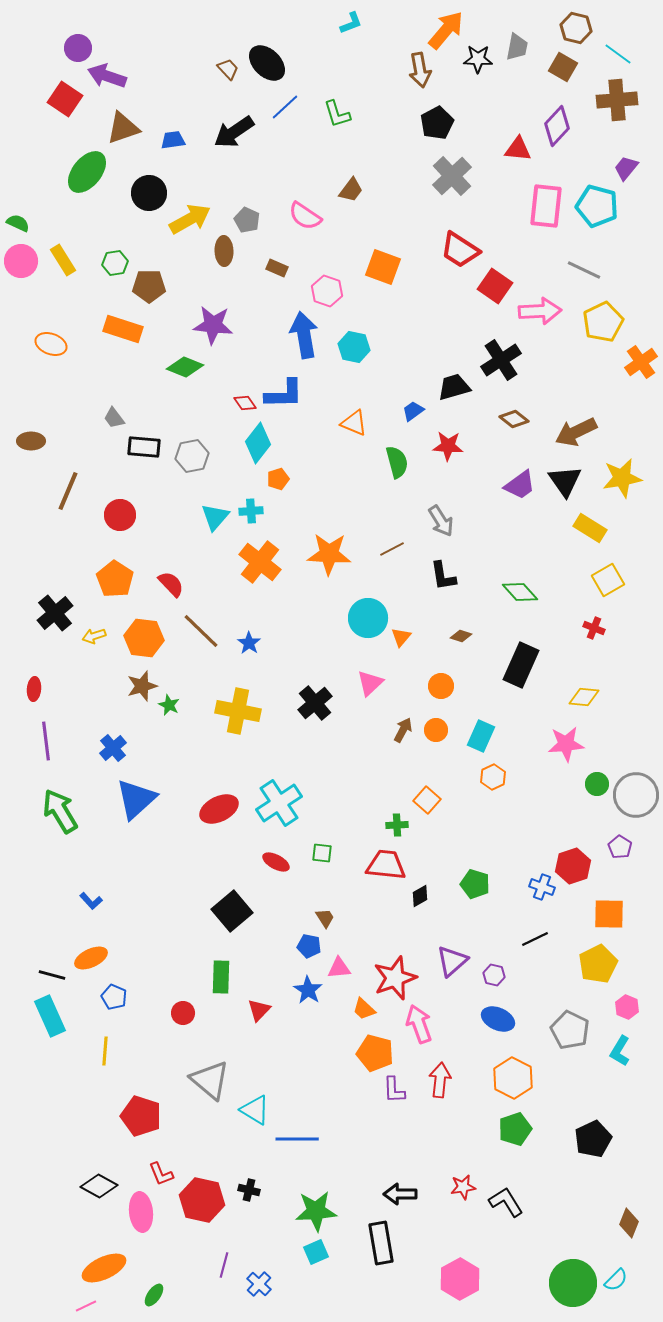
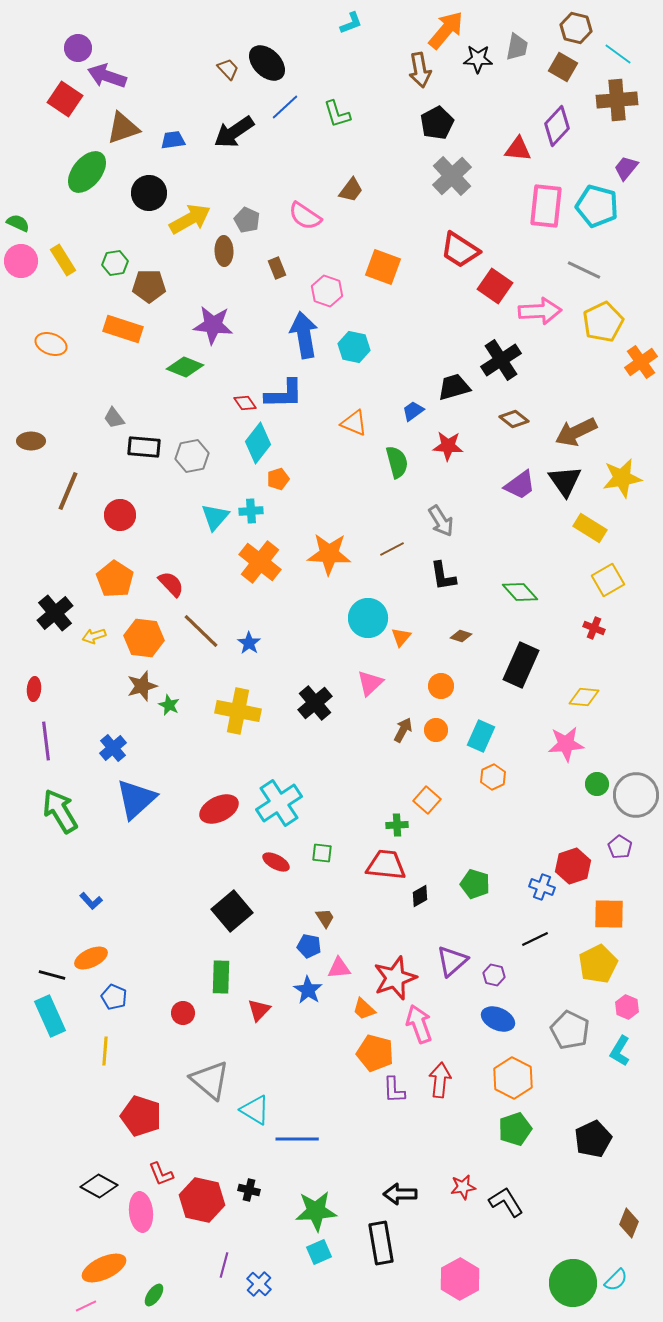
brown rectangle at (277, 268): rotated 45 degrees clockwise
cyan square at (316, 1252): moved 3 px right
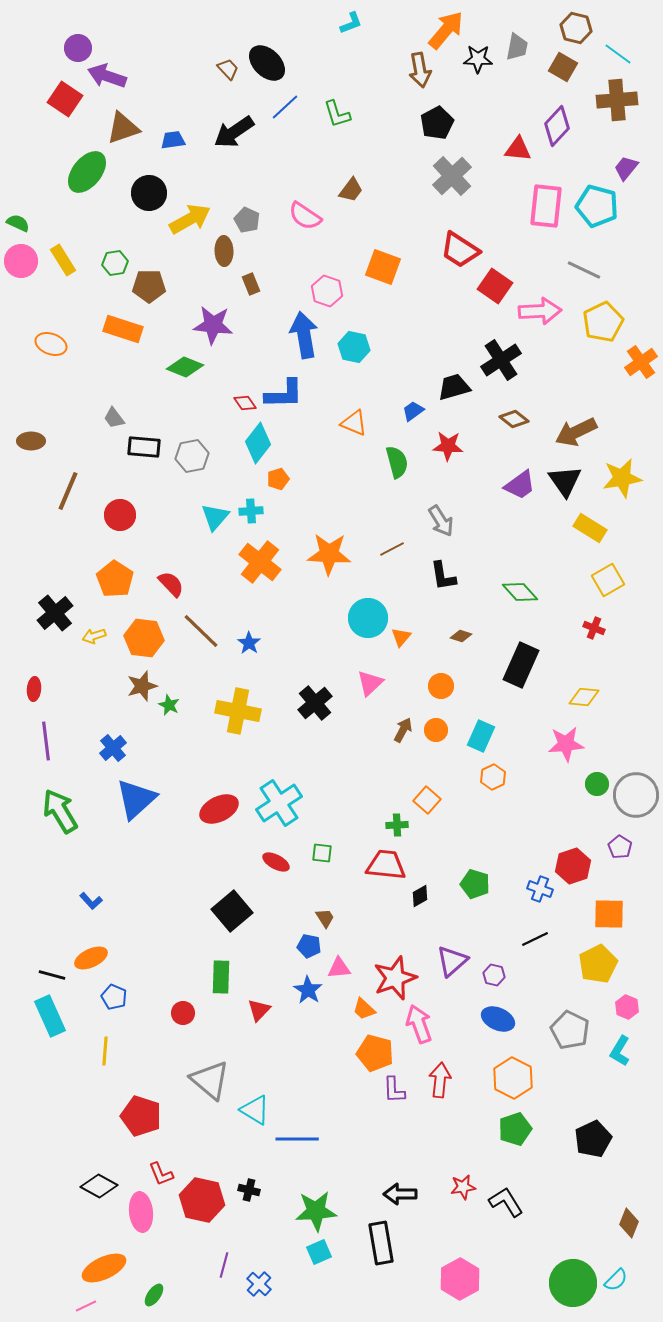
brown rectangle at (277, 268): moved 26 px left, 16 px down
blue cross at (542, 887): moved 2 px left, 2 px down
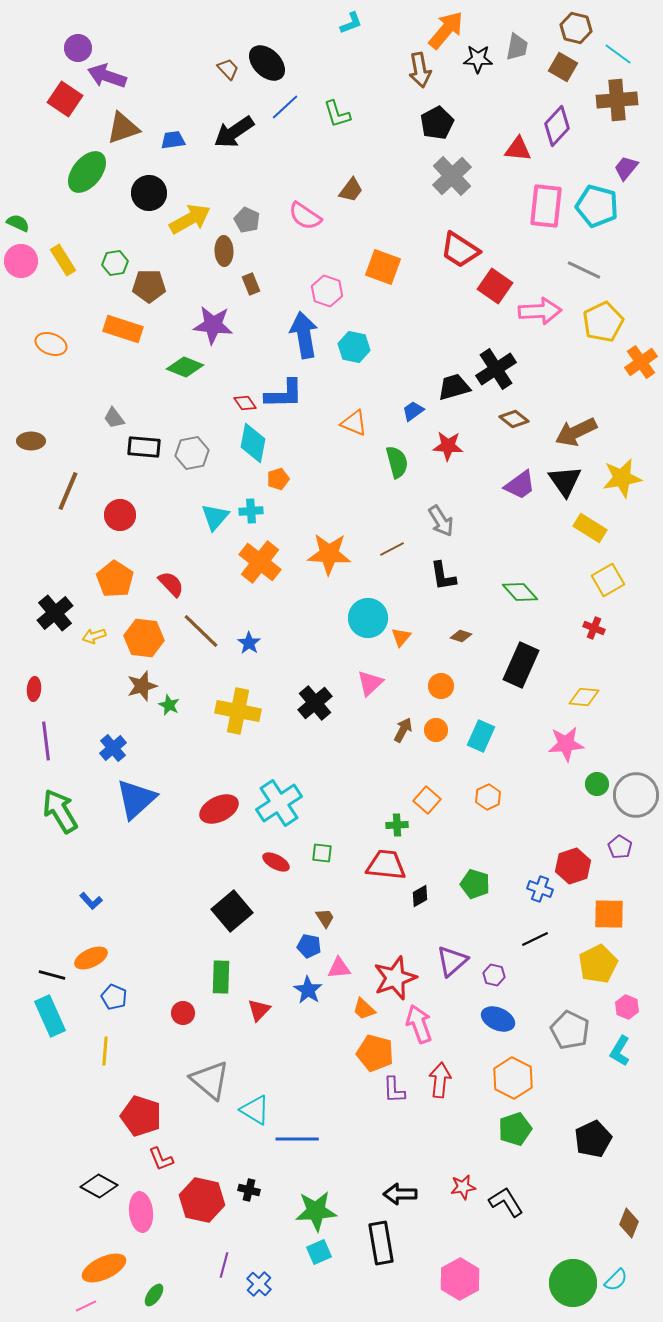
black cross at (501, 360): moved 5 px left, 9 px down
cyan diamond at (258, 443): moved 5 px left; rotated 27 degrees counterclockwise
gray hexagon at (192, 456): moved 3 px up
orange hexagon at (493, 777): moved 5 px left, 20 px down
red L-shape at (161, 1174): moved 15 px up
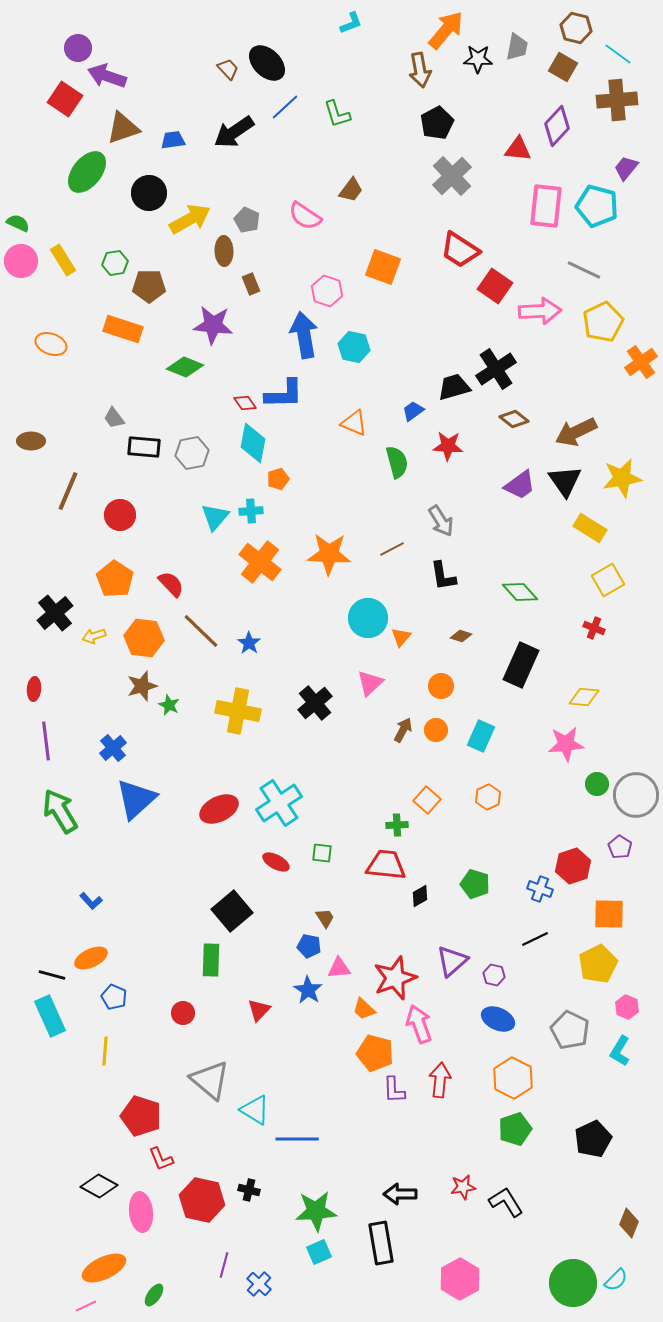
green rectangle at (221, 977): moved 10 px left, 17 px up
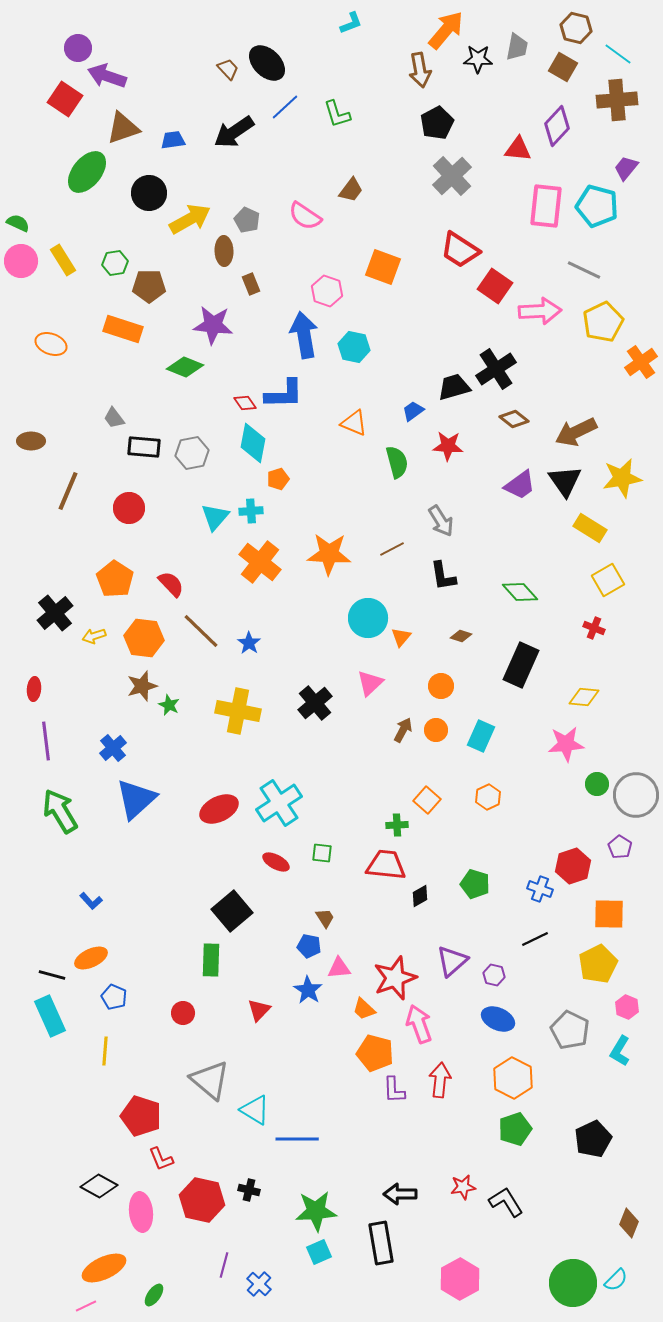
red circle at (120, 515): moved 9 px right, 7 px up
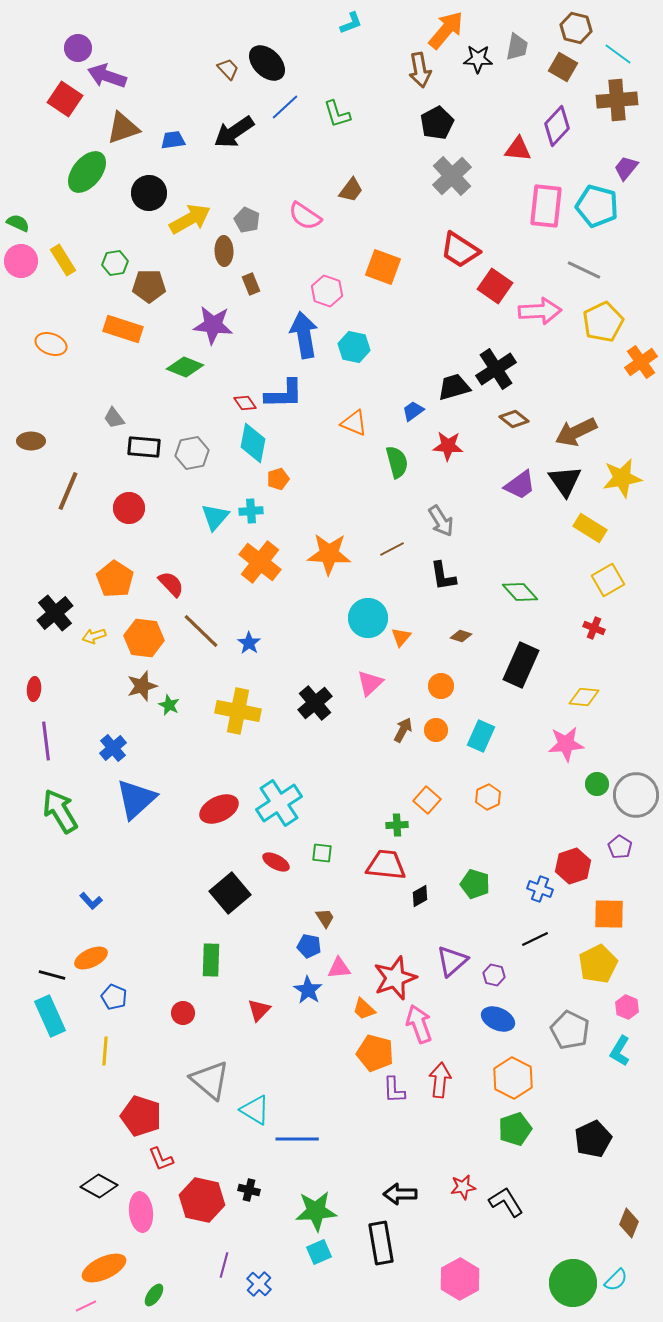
black square at (232, 911): moved 2 px left, 18 px up
